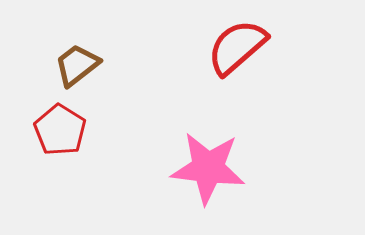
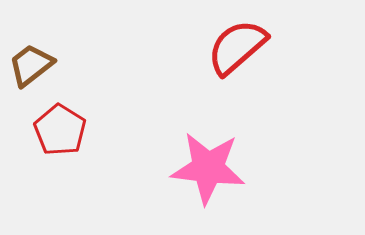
brown trapezoid: moved 46 px left
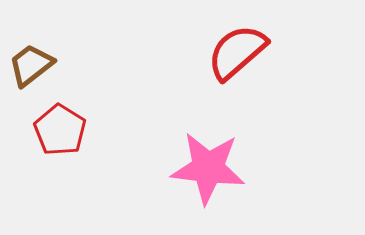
red semicircle: moved 5 px down
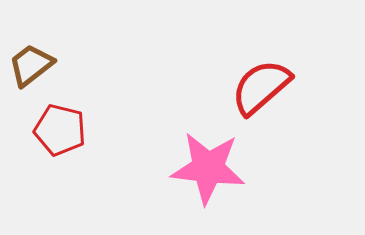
red semicircle: moved 24 px right, 35 px down
red pentagon: rotated 18 degrees counterclockwise
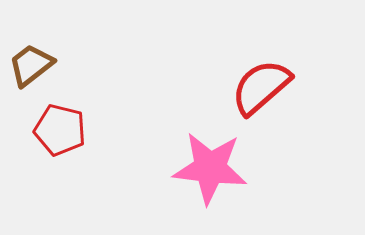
pink star: moved 2 px right
